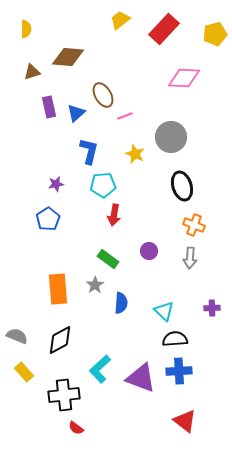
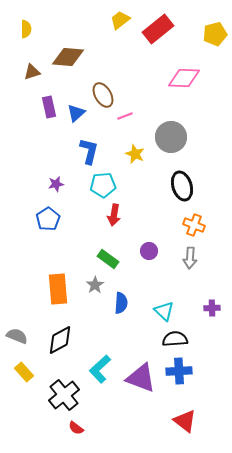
red rectangle: moved 6 px left; rotated 8 degrees clockwise
black cross: rotated 32 degrees counterclockwise
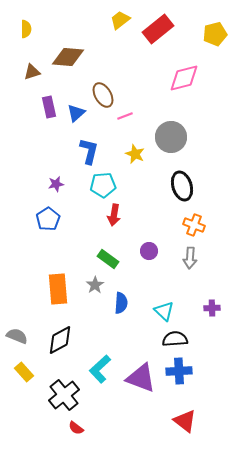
pink diamond: rotated 16 degrees counterclockwise
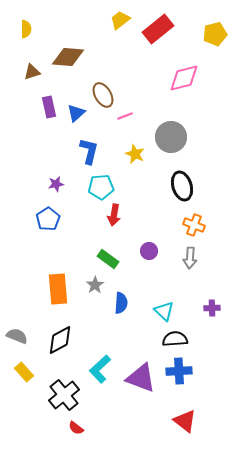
cyan pentagon: moved 2 px left, 2 px down
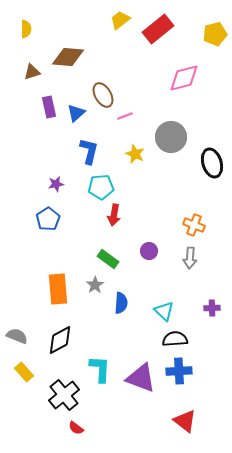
black ellipse: moved 30 px right, 23 px up
cyan L-shape: rotated 136 degrees clockwise
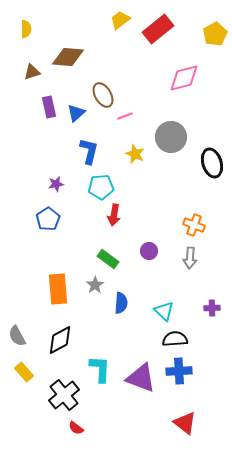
yellow pentagon: rotated 15 degrees counterclockwise
gray semicircle: rotated 140 degrees counterclockwise
red triangle: moved 2 px down
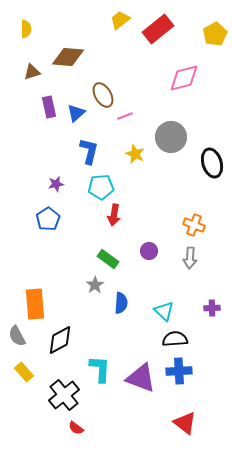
orange rectangle: moved 23 px left, 15 px down
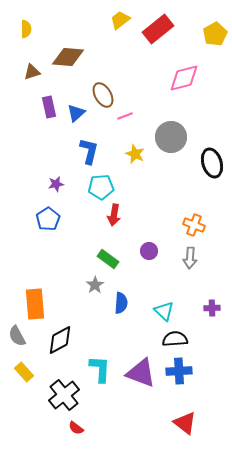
purple triangle: moved 5 px up
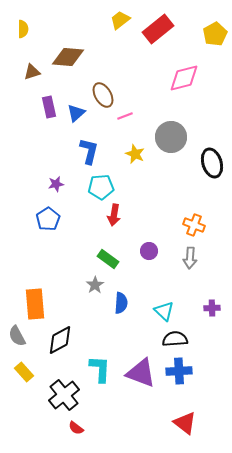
yellow semicircle: moved 3 px left
